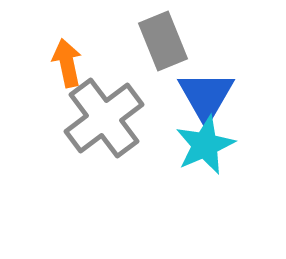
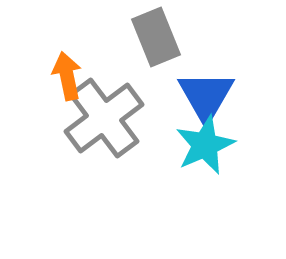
gray rectangle: moved 7 px left, 4 px up
orange arrow: moved 13 px down
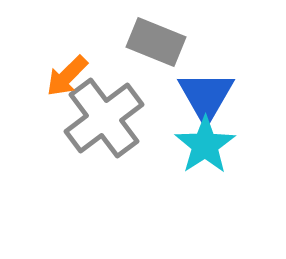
gray rectangle: moved 5 px down; rotated 46 degrees counterclockwise
orange arrow: rotated 123 degrees counterclockwise
cyan star: rotated 10 degrees counterclockwise
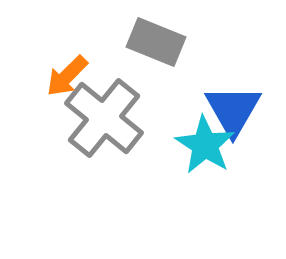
blue triangle: moved 27 px right, 14 px down
gray cross: rotated 14 degrees counterclockwise
cyan star: rotated 6 degrees counterclockwise
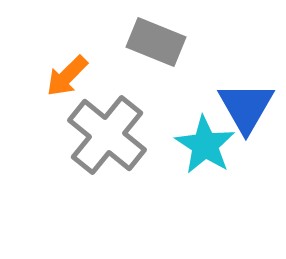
blue triangle: moved 13 px right, 3 px up
gray cross: moved 3 px right, 17 px down
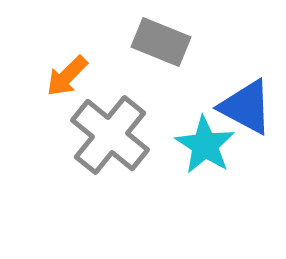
gray rectangle: moved 5 px right
blue triangle: rotated 32 degrees counterclockwise
gray cross: moved 3 px right
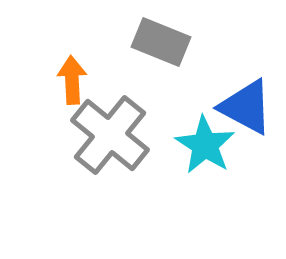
orange arrow: moved 5 px right, 4 px down; rotated 132 degrees clockwise
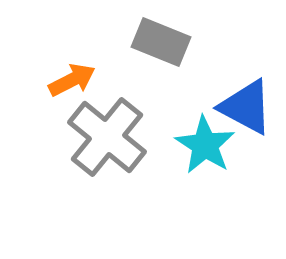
orange arrow: rotated 66 degrees clockwise
gray cross: moved 3 px left, 2 px down
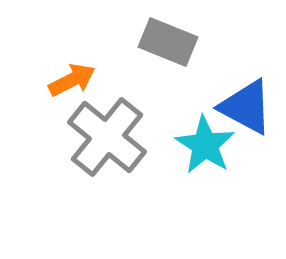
gray rectangle: moved 7 px right
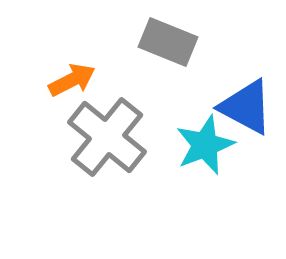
cyan star: rotated 18 degrees clockwise
